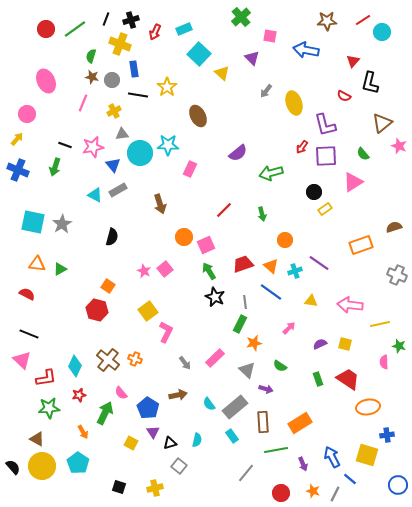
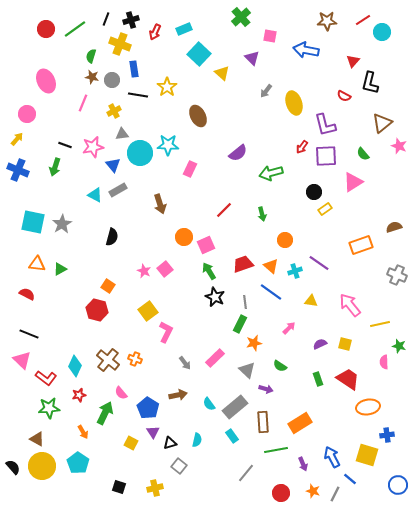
pink arrow at (350, 305): rotated 45 degrees clockwise
red L-shape at (46, 378): rotated 45 degrees clockwise
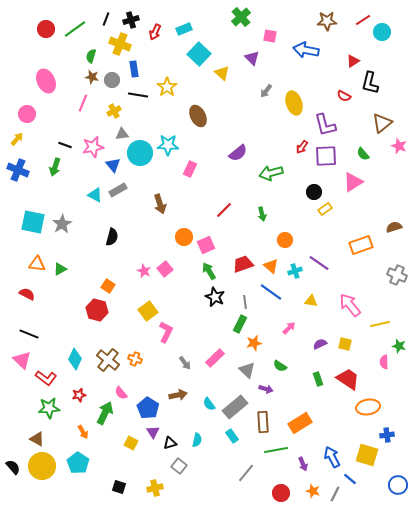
red triangle at (353, 61): rotated 16 degrees clockwise
cyan diamond at (75, 366): moved 7 px up
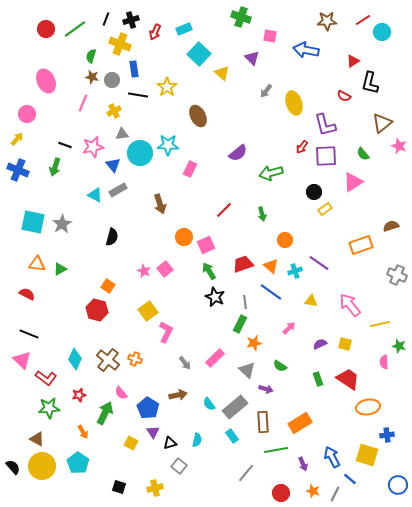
green cross at (241, 17): rotated 30 degrees counterclockwise
brown semicircle at (394, 227): moved 3 px left, 1 px up
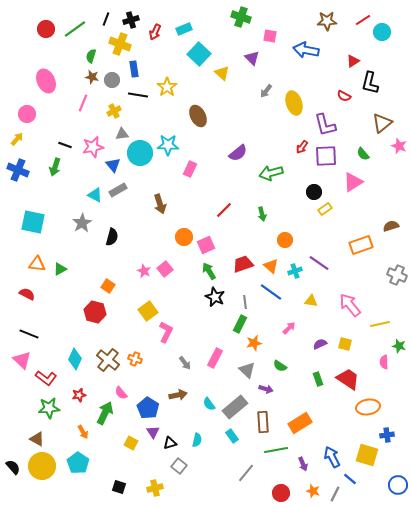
gray star at (62, 224): moved 20 px right, 1 px up
red hexagon at (97, 310): moved 2 px left, 2 px down
pink rectangle at (215, 358): rotated 18 degrees counterclockwise
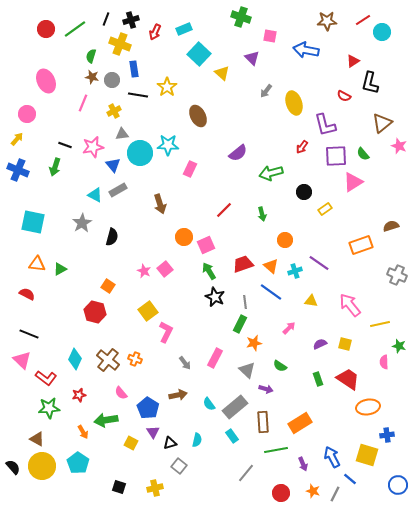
purple square at (326, 156): moved 10 px right
black circle at (314, 192): moved 10 px left
green arrow at (105, 413): moved 1 px right, 7 px down; rotated 125 degrees counterclockwise
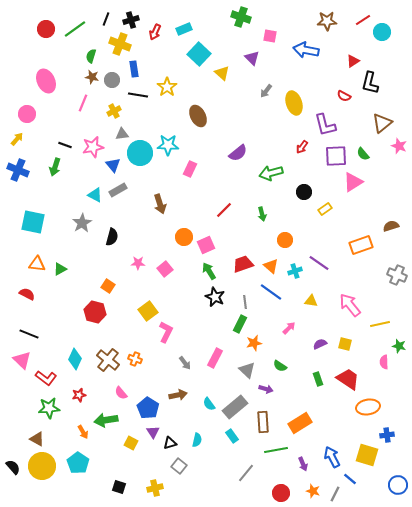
pink star at (144, 271): moved 6 px left, 8 px up; rotated 24 degrees counterclockwise
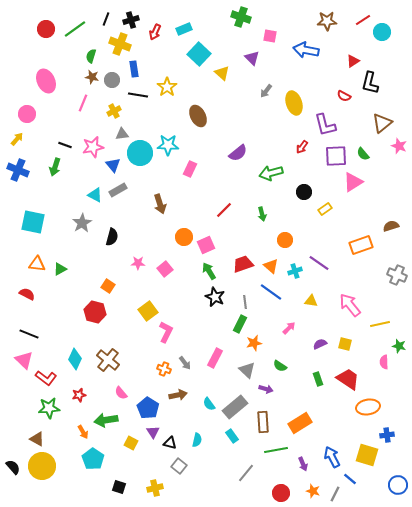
orange cross at (135, 359): moved 29 px right, 10 px down
pink triangle at (22, 360): moved 2 px right
black triangle at (170, 443): rotated 32 degrees clockwise
cyan pentagon at (78, 463): moved 15 px right, 4 px up
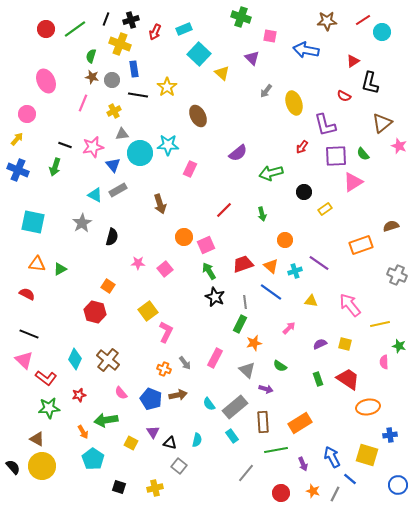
blue pentagon at (148, 408): moved 3 px right, 9 px up; rotated 10 degrees counterclockwise
blue cross at (387, 435): moved 3 px right
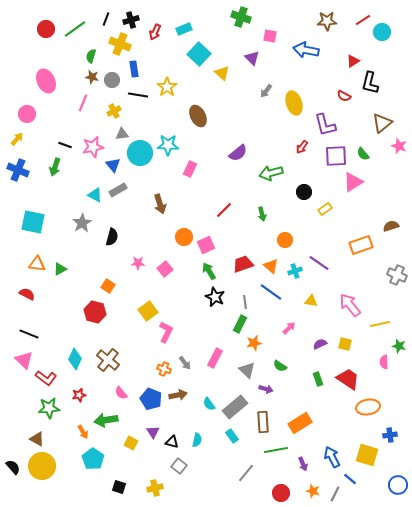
black triangle at (170, 443): moved 2 px right, 1 px up
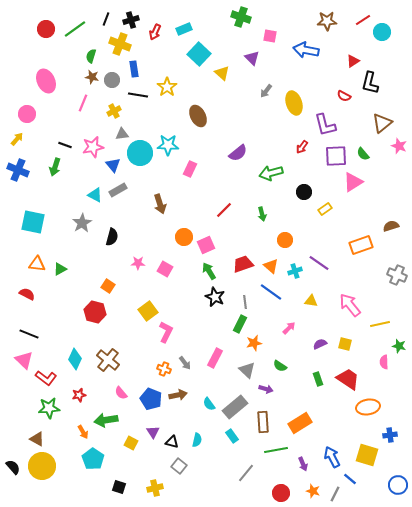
pink square at (165, 269): rotated 21 degrees counterclockwise
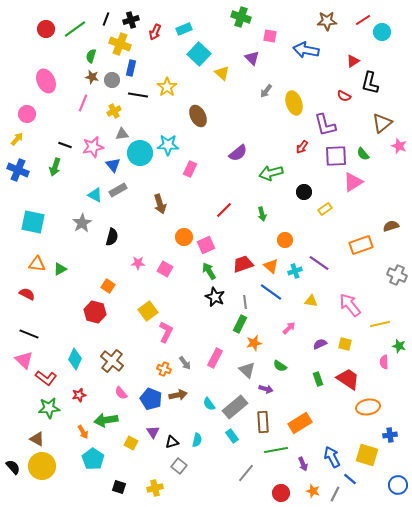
blue rectangle at (134, 69): moved 3 px left, 1 px up; rotated 21 degrees clockwise
brown cross at (108, 360): moved 4 px right, 1 px down
black triangle at (172, 442): rotated 32 degrees counterclockwise
